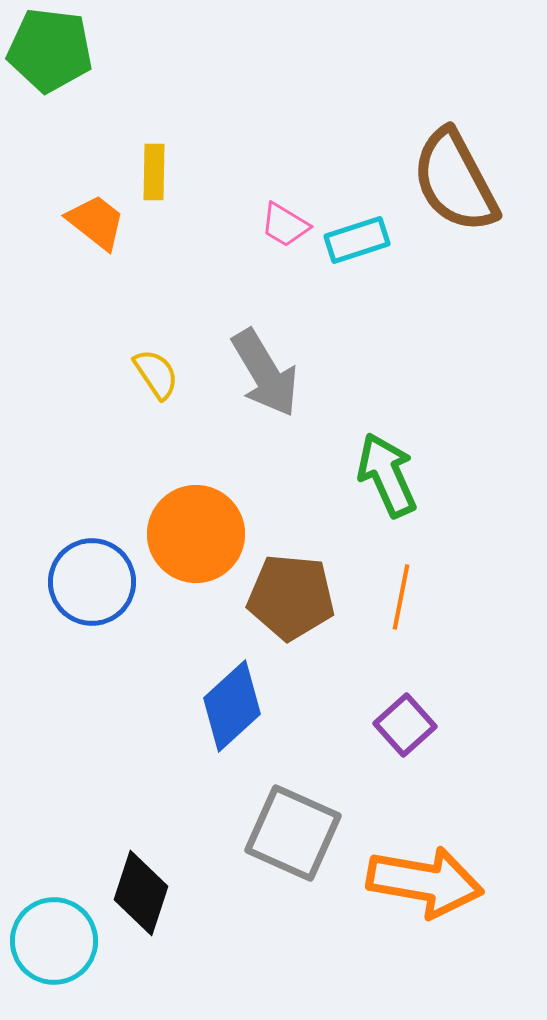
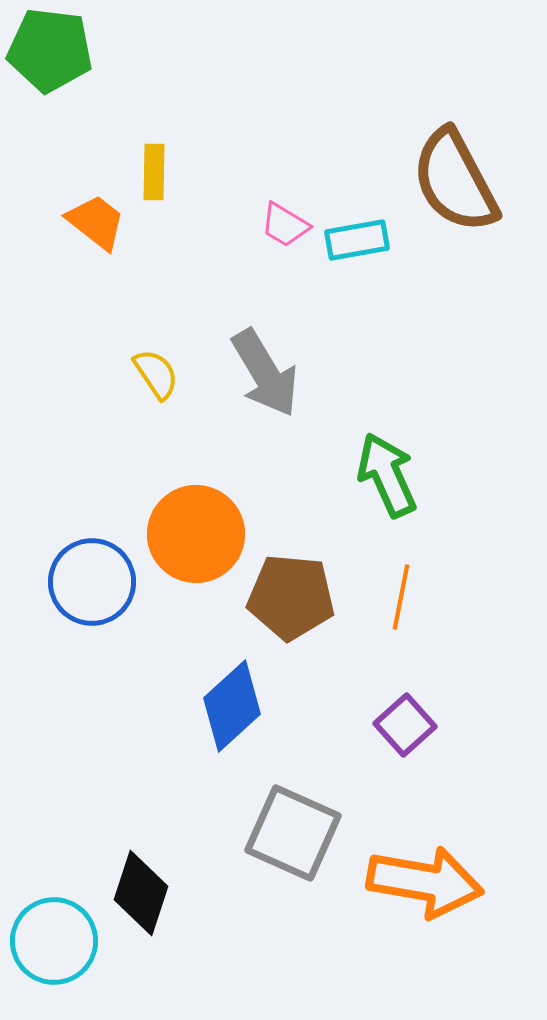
cyan rectangle: rotated 8 degrees clockwise
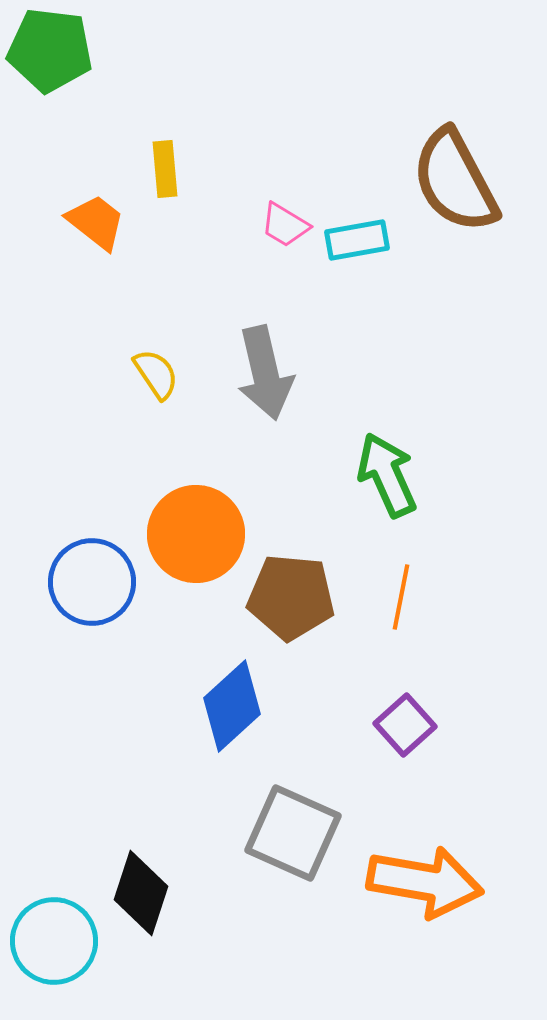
yellow rectangle: moved 11 px right, 3 px up; rotated 6 degrees counterclockwise
gray arrow: rotated 18 degrees clockwise
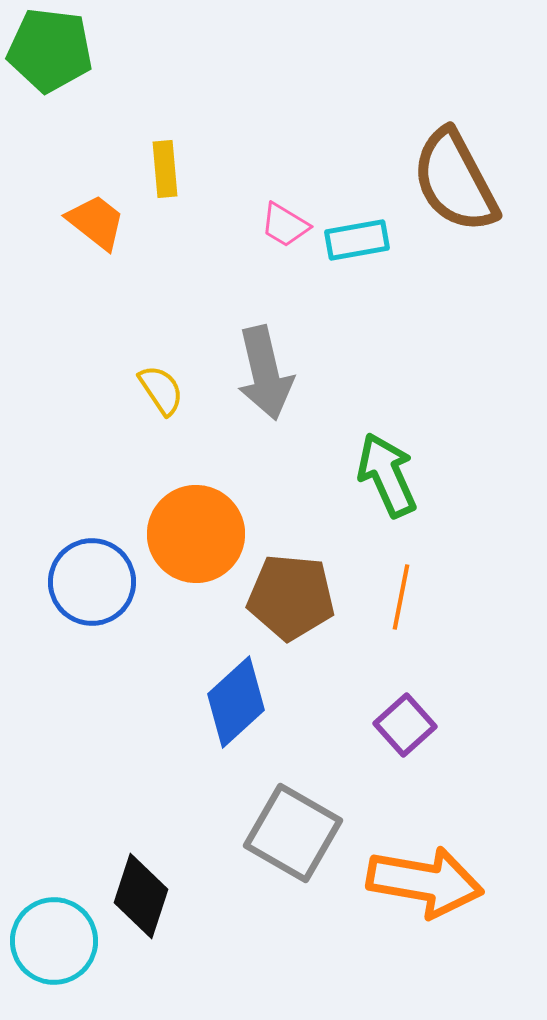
yellow semicircle: moved 5 px right, 16 px down
blue diamond: moved 4 px right, 4 px up
gray square: rotated 6 degrees clockwise
black diamond: moved 3 px down
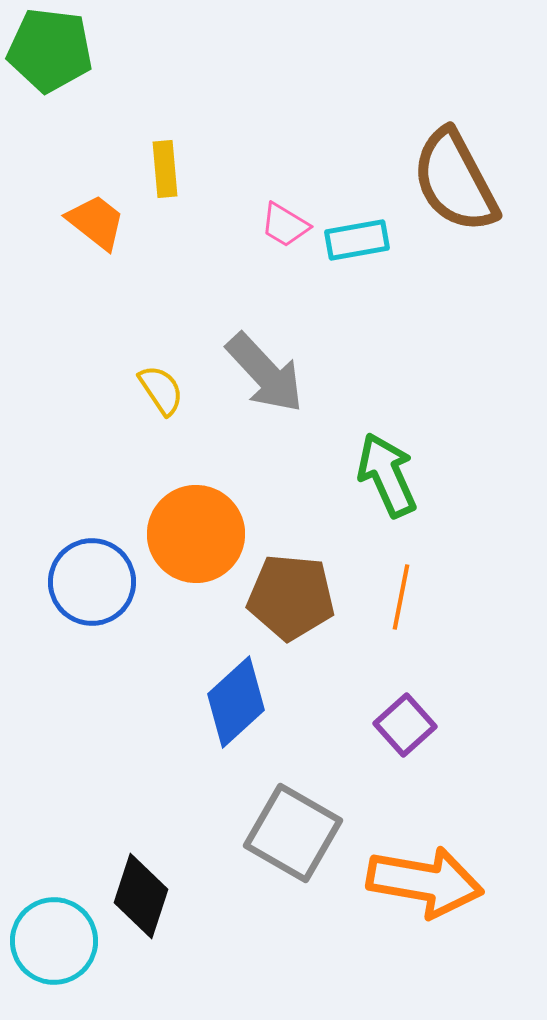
gray arrow: rotated 30 degrees counterclockwise
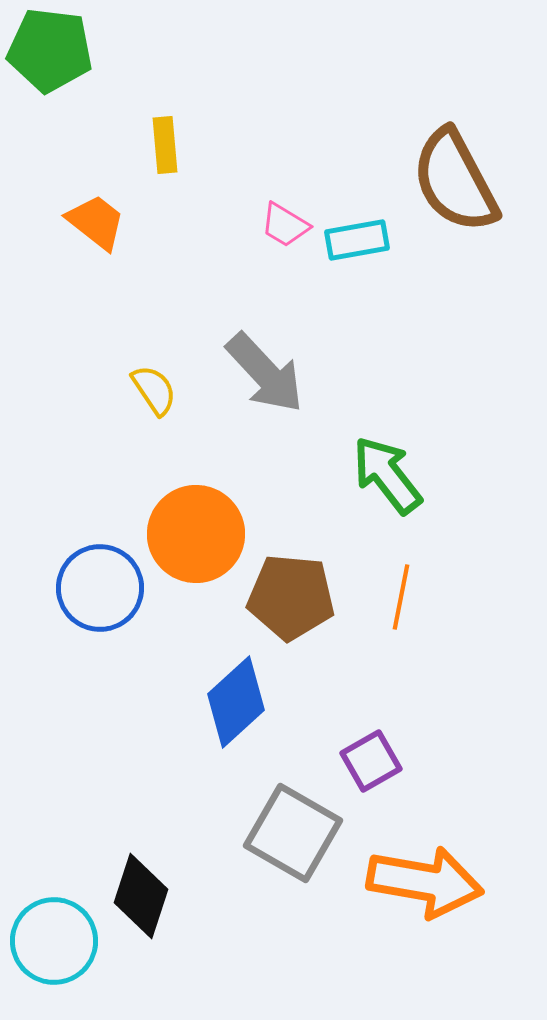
yellow rectangle: moved 24 px up
yellow semicircle: moved 7 px left
green arrow: rotated 14 degrees counterclockwise
blue circle: moved 8 px right, 6 px down
purple square: moved 34 px left, 36 px down; rotated 12 degrees clockwise
